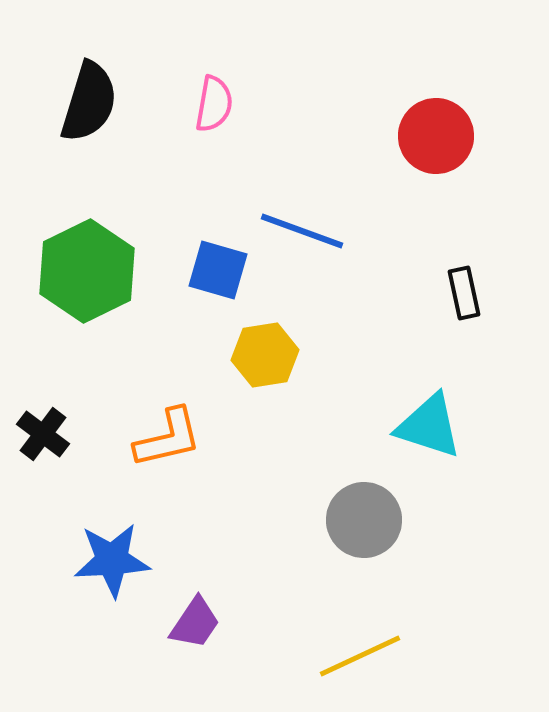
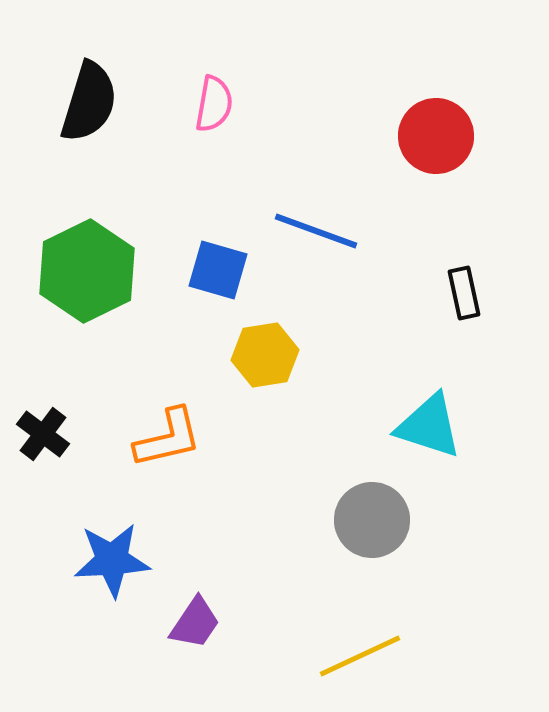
blue line: moved 14 px right
gray circle: moved 8 px right
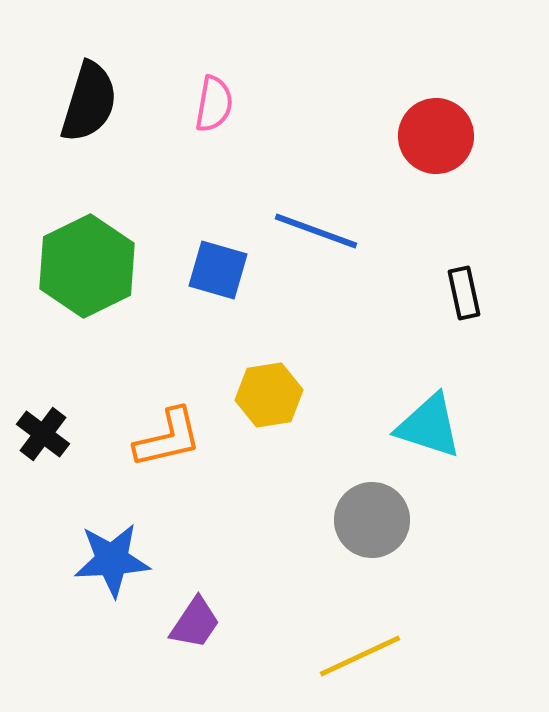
green hexagon: moved 5 px up
yellow hexagon: moved 4 px right, 40 px down
